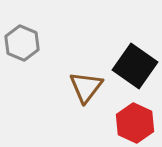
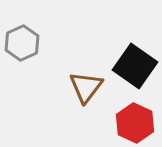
gray hexagon: rotated 12 degrees clockwise
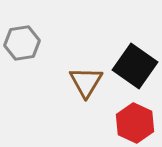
gray hexagon: rotated 16 degrees clockwise
brown triangle: moved 5 px up; rotated 6 degrees counterclockwise
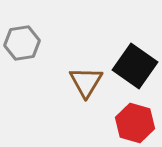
red hexagon: rotated 9 degrees counterclockwise
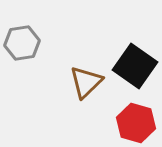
brown triangle: rotated 15 degrees clockwise
red hexagon: moved 1 px right
